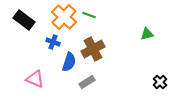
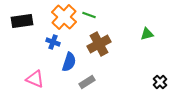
black rectangle: moved 2 px left, 1 px down; rotated 45 degrees counterclockwise
brown cross: moved 6 px right, 5 px up
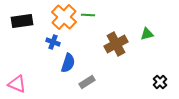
green line: moved 1 px left; rotated 16 degrees counterclockwise
brown cross: moved 17 px right
blue semicircle: moved 1 px left, 1 px down
pink triangle: moved 18 px left, 5 px down
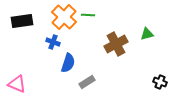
black cross: rotated 24 degrees counterclockwise
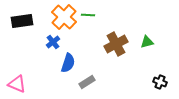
green triangle: moved 8 px down
blue cross: rotated 32 degrees clockwise
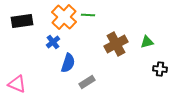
black cross: moved 13 px up; rotated 16 degrees counterclockwise
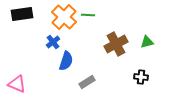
black rectangle: moved 7 px up
blue semicircle: moved 2 px left, 2 px up
black cross: moved 19 px left, 8 px down
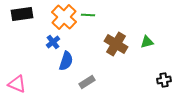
brown cross: rotated 30 degrees counterclockwise
black cross: moved 23 px right, 3 px down; rotated 16 degrees counterclockwise
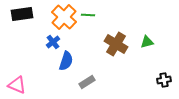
pink triangle: moved 1 px down
